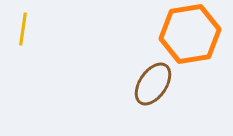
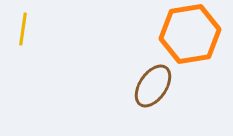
brown ellipse: moved 2 px down
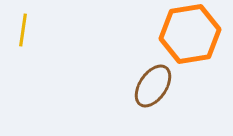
yellow line: moved 1 px down
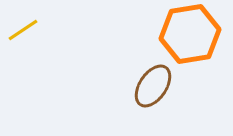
yellow line: rotated 48 degrees clockwise
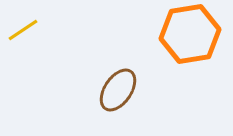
brown ellipse: moved 35 px left, 4 px down
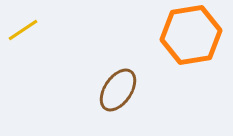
orange hexagon: moved 1 px right, 1 px down
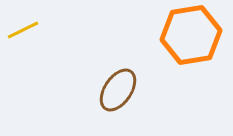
yellow line: rotated 8 degrees clockwise
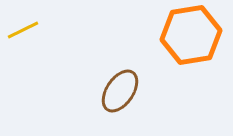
brown ellipse: moved 2 px right, 1 px down
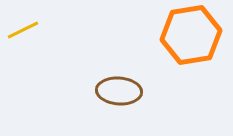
brown ellipse: moved 1 px left; rotated 60 degrees clockwise
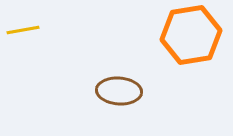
yellow line: rotated 16 degrees clockwise
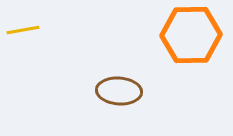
orange hexagon: rotated 8 degrees clockwise
